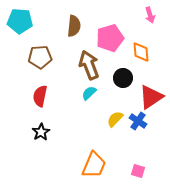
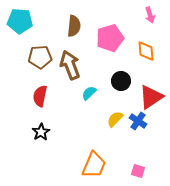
orange diamond: moved 5 px right, 1 px up
brown arrow: moved 19 px left
black circle: moved 2 px left, 3 px down
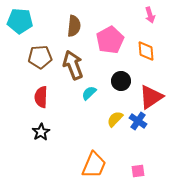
pink pentagon: moved 2 px down; rotated 12 degrees counterclockwise
brown arrow: moved 3 px right
red semicircle: moved 1 px right, 1 px down; rotated 10 degrees counterclockwise
pink square: rotated 24 degrees counterclockwise
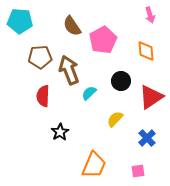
brown semicircle: moved 2 px left; rotated 140 degrees clockwise
pink pentagon: moved 7 px left
brown arrow: moved 4 px left, 5 px down
red semicircle: moved 2 px right, 1 px up
blue cross: moved 9 px right, 17 px down; rotated 12 degrees clockwise
black star: moved 19 px right
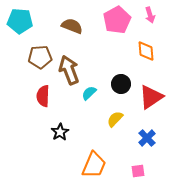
brown semicircle: rotated 145 degrees clockwise
pink pentagon: moved 14 px right, 20 px up
black circle: moved 3 px down
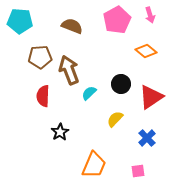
orange diamond: rotated 45 degrees counterclockwise
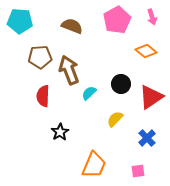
pink arrow: moved 2 px right, 2 px down
